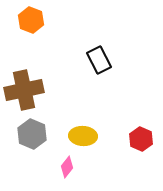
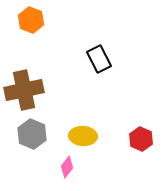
black rectangle: moved 1 px up
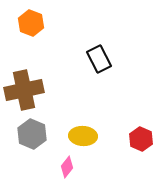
orange hexagon: moved 3 px down
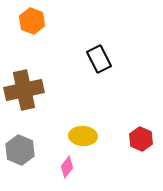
orange hexagon: moved 1 px right, 2 px up
gray hexagon: moved 12 px left, 16 px down
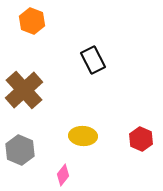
black rectangle: moved 6 px left, 1 px down
brown cross: rotated 30 degrees counterclockwise
pink diamond: moved 4 px left, 8 px down
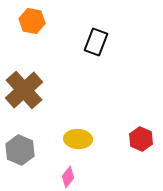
orange hexagon: rotated 10 degrees counterclockwise
black rectangle: moved 3 px right, 18 px up; rotated 48 degrees clockwise
yellow ellipse: moved 5 px left, 3 px down
pink diamond: moved 5 px right, 2 px down
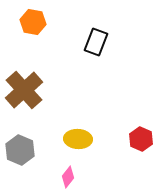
orange hexagon: moved 1 px right, 1 px down
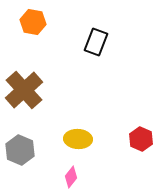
pink diamond: moved 3 px right
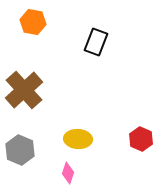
pink diamond: moved 3 px left, 4 px up; rotated 20 degrees counterclockwise
